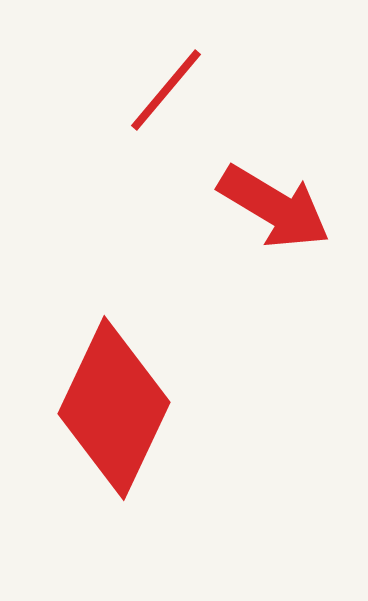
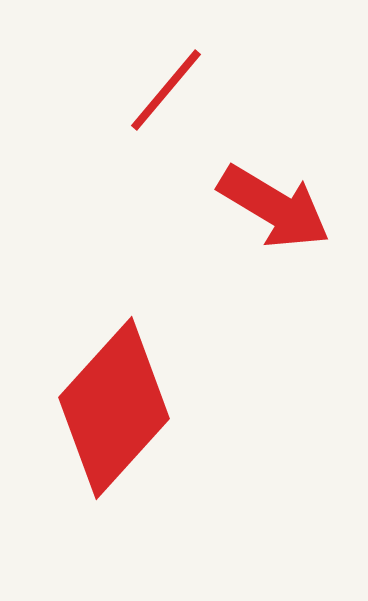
red diamond: rotated 17 degrees clockwise
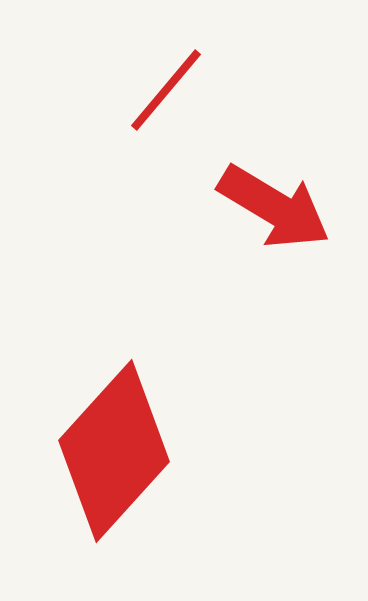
red diamond: moved 43 px down
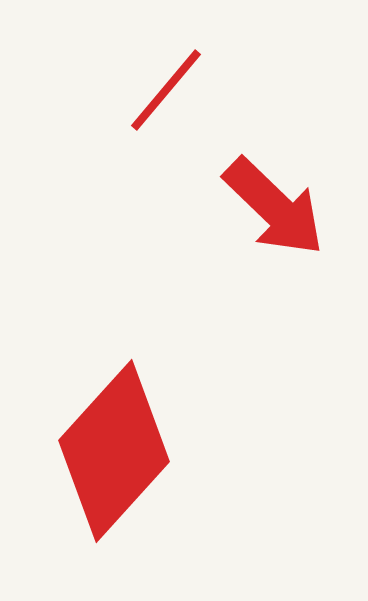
red arrow: rotated 13 degrees clockwise
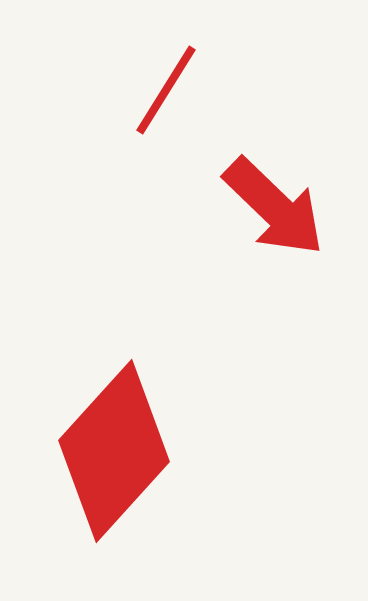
red line: rotated 8 degrees counterclockwise
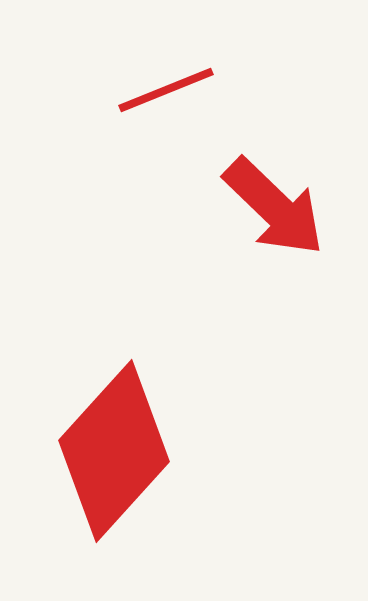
red line: rotated 36 degrees clockwise
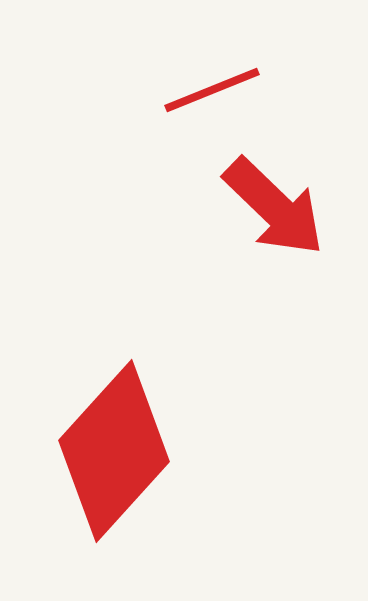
red line: moved 46 px right
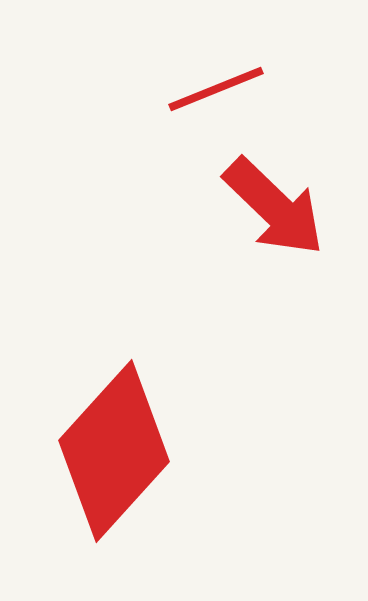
red line: moved 4 px right, 1 px up
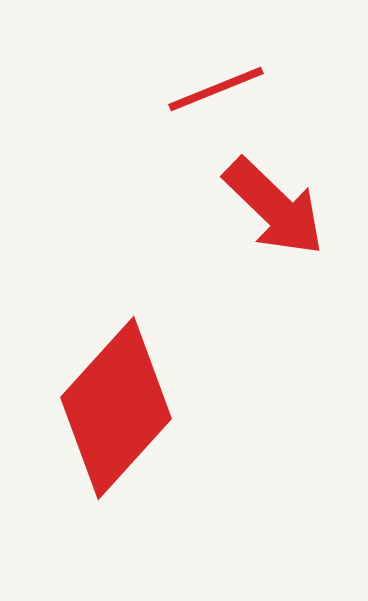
red diamond: moved 2 px right, 43 px up
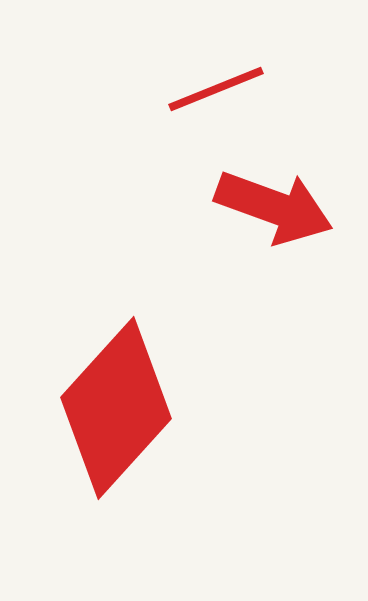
red arrow: rotated 24 degrees counterclockwise
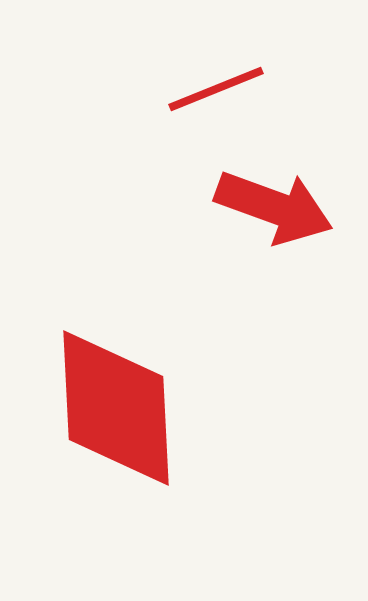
red diamond: rotated 45 degrees counterclockwise
